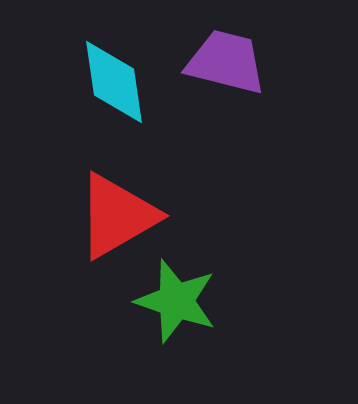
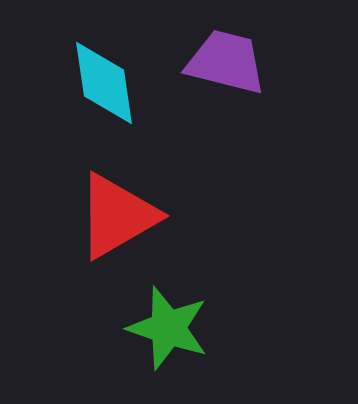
cyan diamond: moved 10 px left, 1 px down
green star: moved 8 px left, 27 px down
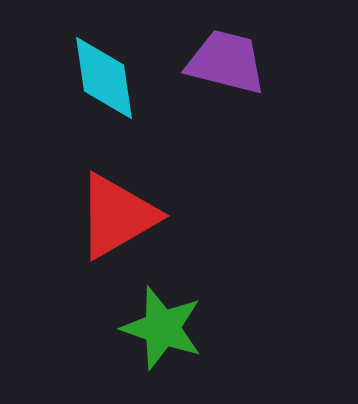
cyan diamond: moved 5 px up
green star: moved 6 px left
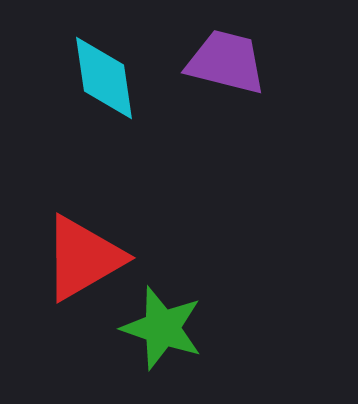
red triangle: moved 34 px left, 42 px down
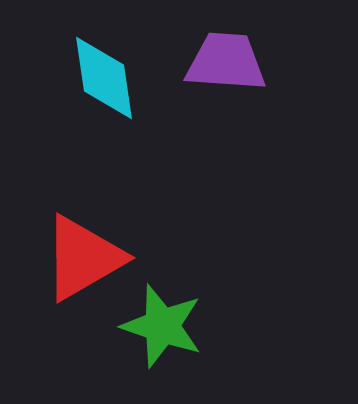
purple trapezoid: rotated 10 degrees counterclockwise
green star: moved 2 px up
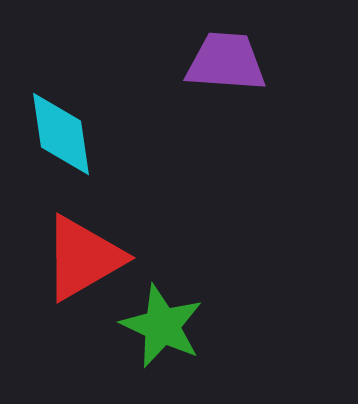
cyan diamond: moved 43 px left, 56 px down
green star: rotated 6 degrees clockwise
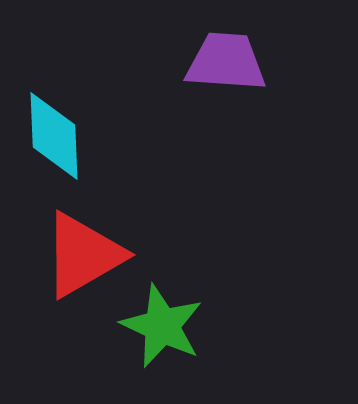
cyan diamond: moved 7 px left, 2 px down; rotated 6 degrees clockwise
red triangle: moved 3 px up
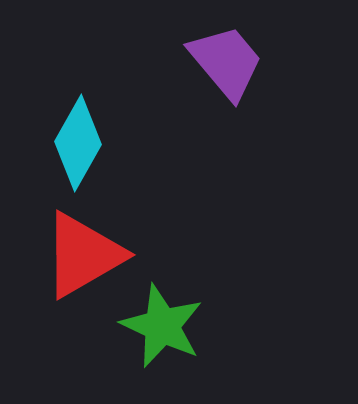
purple trapezoid: rotated 46 degrees clockwise
cyan diamond: moved 24 px right, 7 px down; rotated 32 degrees clockwise
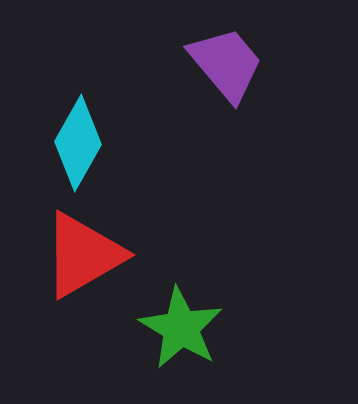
purple trapezoid: moved 2 px down
green star: moved 19 px right, 2 px down; rotated 6 degrees clockwise
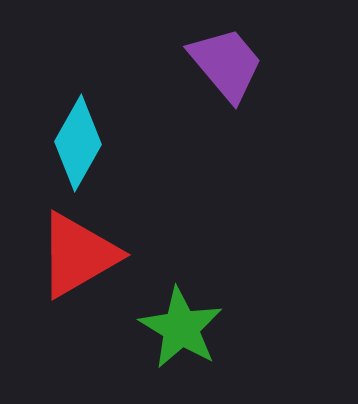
red triangle: moved 5 px left
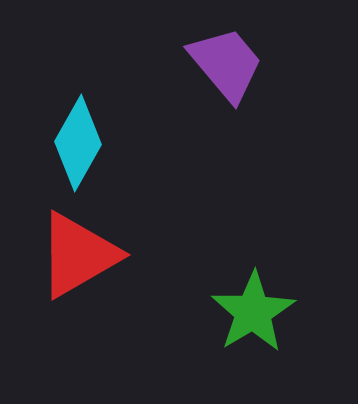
green star: moved 72 px right, 16 px up; rotated 10 degrees clockwise
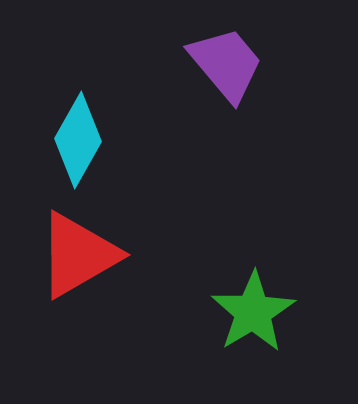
cyan diamond: moved 3 px up
